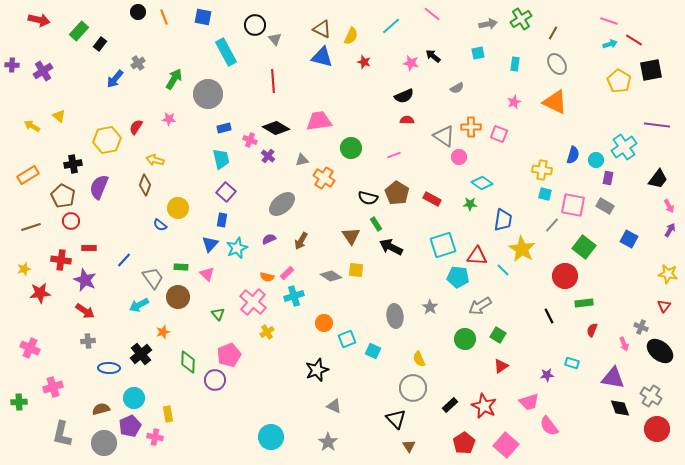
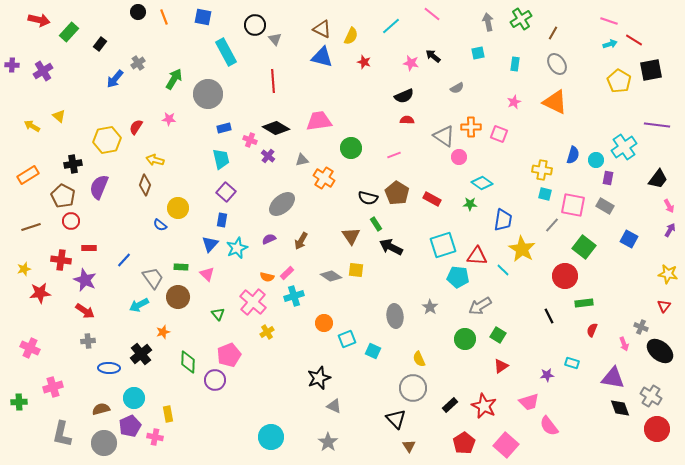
gray arrow at (488, 24): moved 2 px up; rotated 90 degrees counterclockwise
green rectangle at (79, 31): moved 10 px left, 1 px down
black star at (317, 370): moved 2 px right, 8 px down
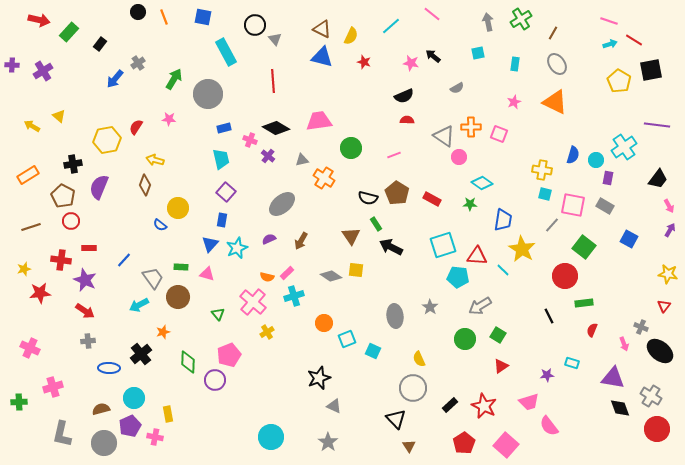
pink triangle at (207, 274): rotated 28 degrees counterclockwise
